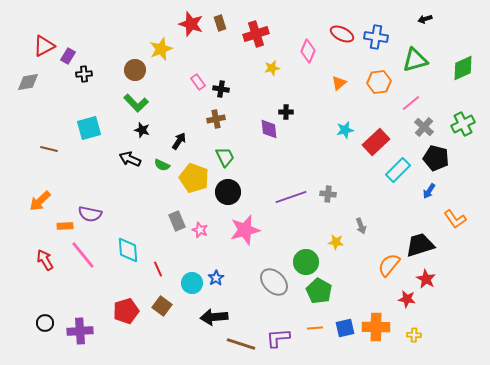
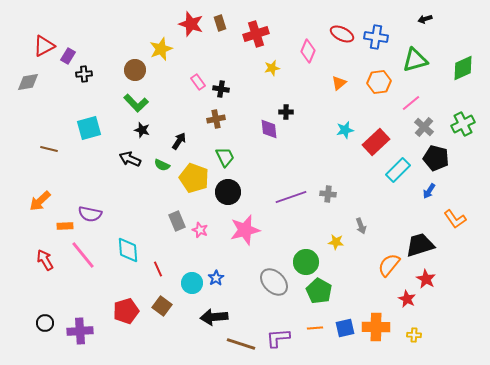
red star at (407, 299): rotated 18 degrees clockwise
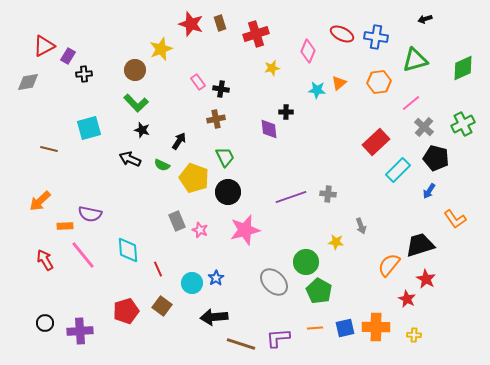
cyan star at (345, 130): moved 28 px left, 40 px up; rotated 18 degrees clockwise
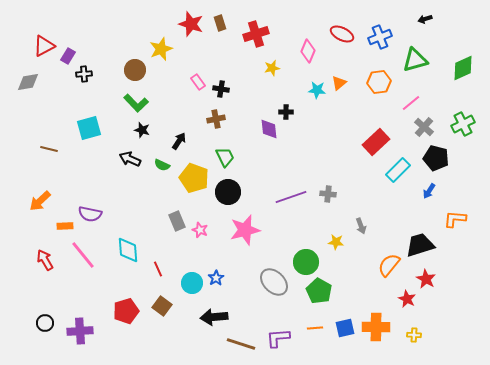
blue cross at (376, 37): moved 4 px right; rotated 30 degrees counterclockwise
orange L-shape at (455, 219): rotated 130 degrees clockwise
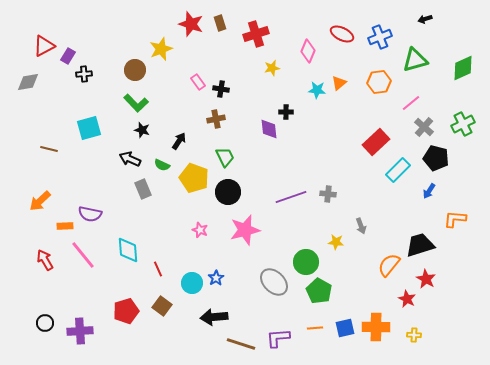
gray rectangle at (177, 221): moved 34 px left, 32 px up
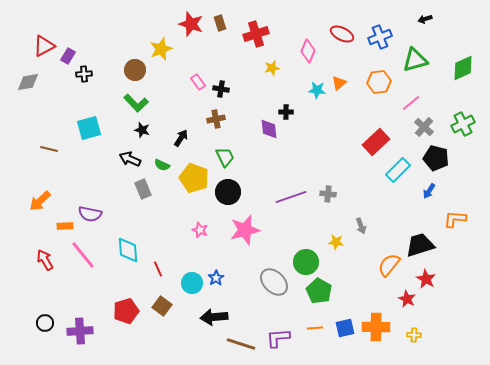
black arrow at (179, 141): moved 2 px right, 3 px up
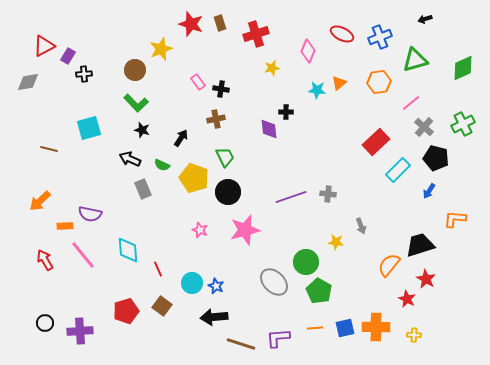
blue star at (216, 278): moved 8 px down; rotated 14 degrees counterclockwise
